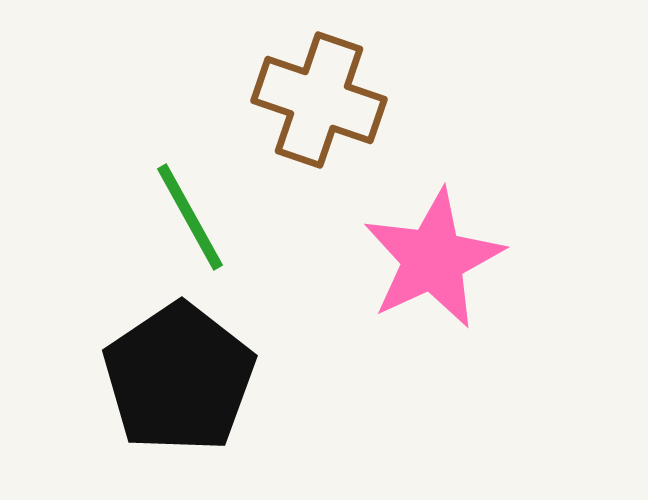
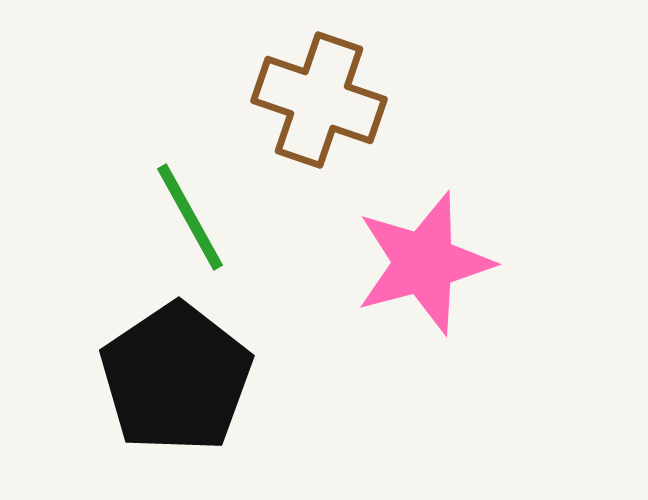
pink star: moved 9 px left, 4 px down; rotated 10 degrees clockwise
black pentagon: moved 3 px left
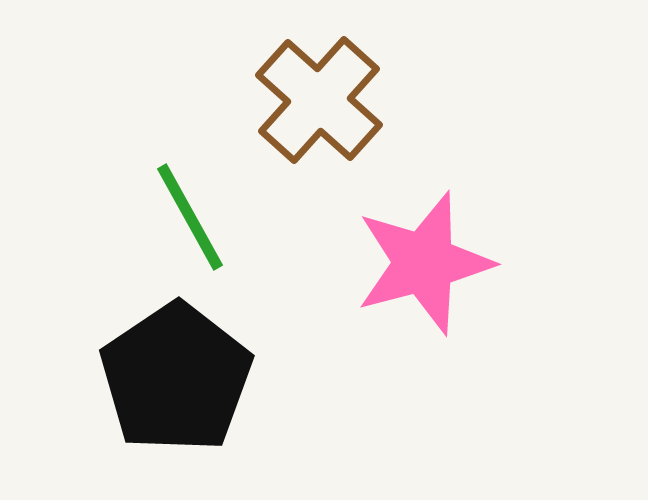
brown cross: rotated 23 degrees clockwise
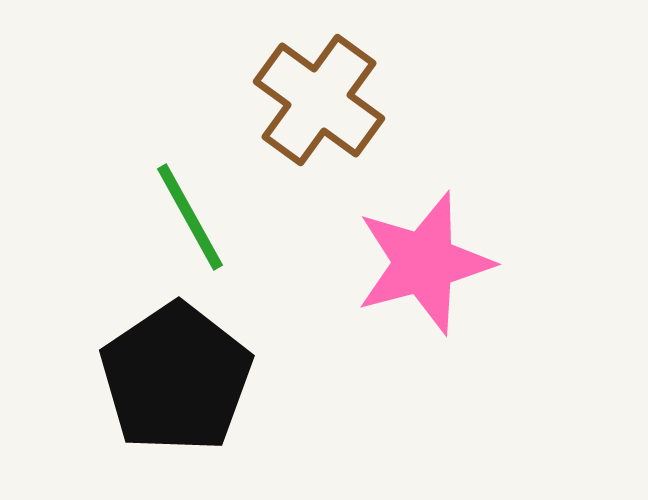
brown cross: rotated 6 degrees counterclockwise
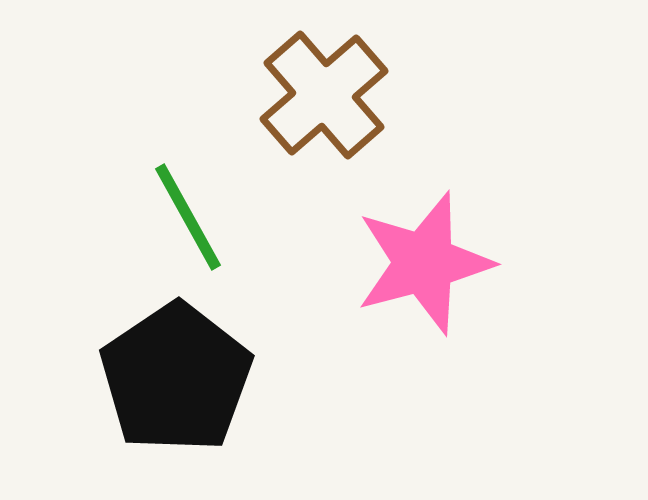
brown cross: moved 5 px right, 5 px up; rotated 13 degrees clockwise
green line: moved 2 px left
